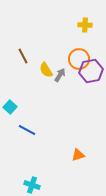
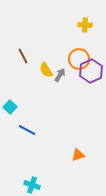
purple hexagon: rotated 15 degrees counterclockwise
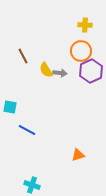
orange circle: moved 2 px right, 8 px up
gray arrow: moved 2 px up; rotated 64 degrees clockwise
cyan square: rotated 32 degrees counterclockwise
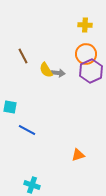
orange circle: moved 5 px right, 3 px down
gray arrow: moved 2 px left
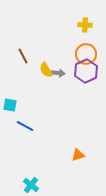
purple hexagon: moved 5 px left
cyan square: moved 2 px up
blue line: moved 2 px left, 4 px up
cyan cross: moved 1 px left; rotated 21 degrees clockwise
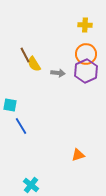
brown line: moved 2 px right, 1 px up
yellow semicircle: moved 12 px left, 6 px up
blue line: moved 4 px left; rotated 30 degrees clockwise
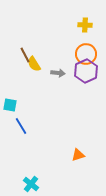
cyan cross: moved 1 px up
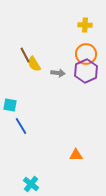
orange triangle: moved 2 px left; rotated 16 degrees clockwise
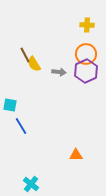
yellow cross: moved 2 px right
gray arrow: moved 1 px right, 1 px up
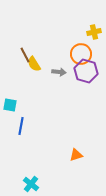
yellow cross: moved 7 px right, 7 px down; rotated 16 degrees counterclockwise
orange circle: moved 5 px left
purple hexagon: rotated 20 degrees counterclockwise
blue line: rotated 42 degrees clockwise
orange triangle: rotated 16 degrees counterclockwise
